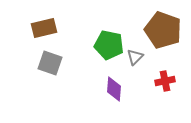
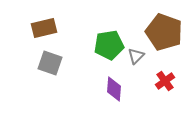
brown pentagon: moved 1 px right, 2 px down
green pentagon: rotated 20 degrees counterclockwise
gray triangle: moved 1 px right, 1 px up
red cross: rotated 24 degrees counterclockwise
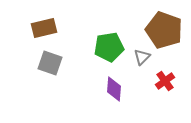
brown pentagon: moved 2 px up
green pentagon: moved 2 px down
gray triangle: moved 6 px right, 1 px down
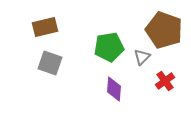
brown rectangle: moved 1 px right, 1 px up
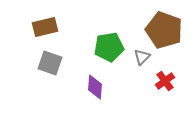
purple diamond: moved 19 px left, 2 px up
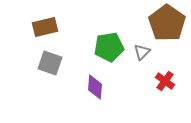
brown pentagon: moved 3 px right, 7 px up; rotated 15 degrees clockwise
gray triangle: moved 5 px up
red cross: rotated 18 degrees counterclockwise
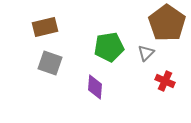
gray triangle: moved 4 px right, 1 px down
red cross: rotated 12 degrees counterclockwise
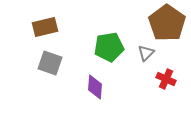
red cross: moved 1 px right, 2 px up
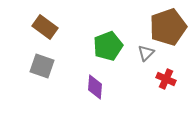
brown pentagon: moved 1 px right, 4 px down; rotated 18 degrees clockwise
brown rectangle: rotated 50 degrees clockwise
green pentagon: moved 1 px left, 1 px up; rotated 12 degrees counterclockwise
gray square: moved 8 px left, 3 px down
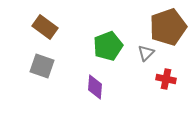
red cross: rotated 12 degrees counterclockwise
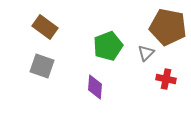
brown pentagon: rotated 30 degrees clockwise
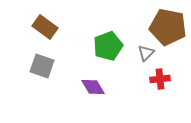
red cross: moved 6 px left; rotated 18 degrees counterclockwise
purple diamond: moved 2 px left; rotated 35 degrees counterclockwise
